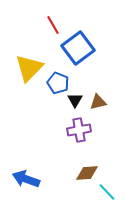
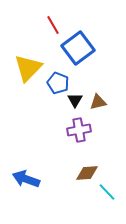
yellow triangle: moved 1 px left
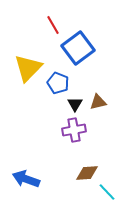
black triangle: moved 4 px down
purple cross: moved 5 px left
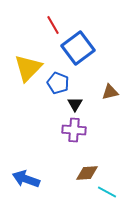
brown triangle: moved 12 px right, 10 px up
purple cross: rotated 15 degrees clockwise
cyan line: rotated 18 degrees counterclockwise
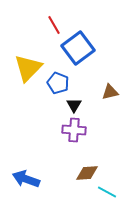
red line: moved 1 px right
black triangle: moved 1 px left, 1 px down
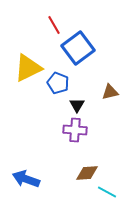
yellow triangle: rotated 20 degrees clockwise
black triangle: moved 3 px right
purple cross: moved 1 px right
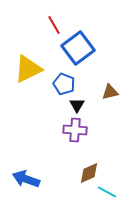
yellow triangle: moved 1 px down
blue pentagon: moved 6 px right, 1 px down
brown diamond: moved 2 px right; rotated 20 degrees counterclockwise
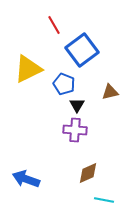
blue square: moved 4 px right, 2 px down
brown diamond: moved 1 px left
cyan line: moved 3 px left, 8 px down; rotated 18 degrees counterclockwise
